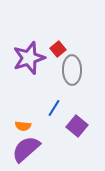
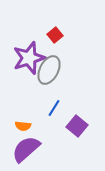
red square: moved 3 px left, 14 px up
gray ellipse: moved 23 px left; rotated 28 degrees clockwise
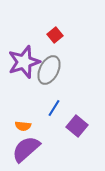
purple star: moved 5 px left, 4 px down
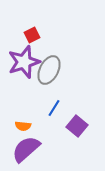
red square: moved 23 px left; rotated 14 degrees clockwise
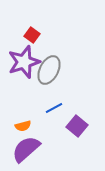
red square: rotated 28 degrees counterclockwise
blue line: rotated 30 degrees clockwise
orange semicircle: rotated 21 degrees counterclockwise
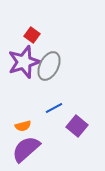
gray ellipse: moved 4 px up
